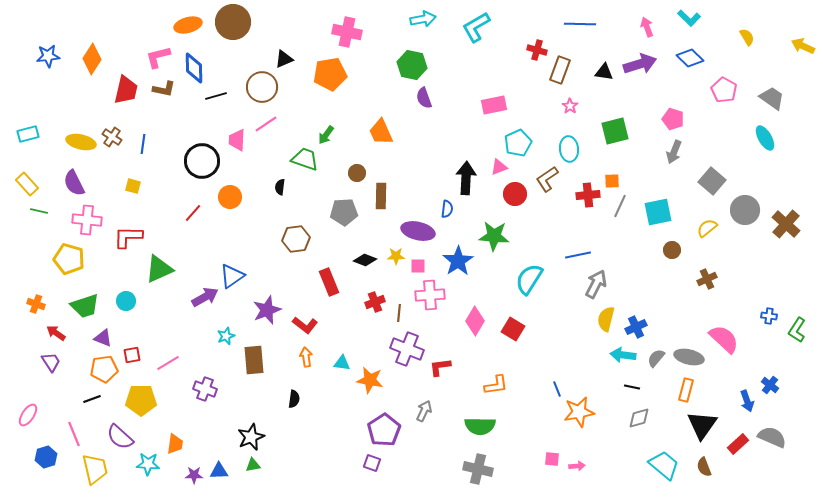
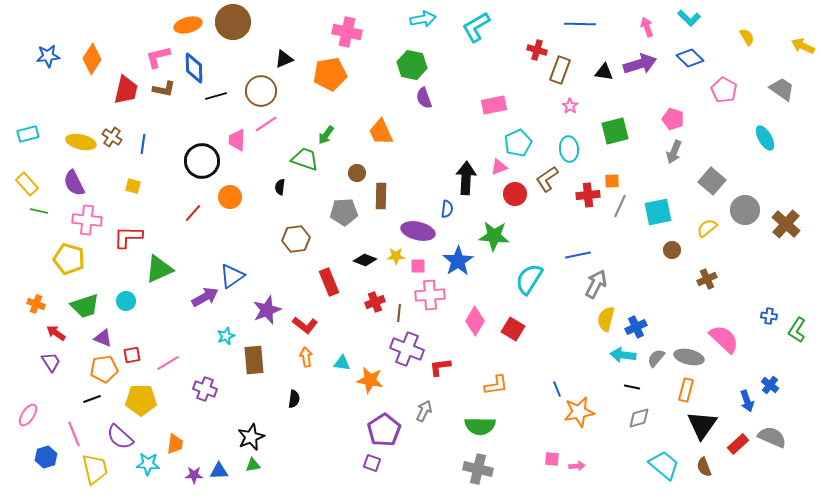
brown circle at (262, 87): moved 1 px left, 4 px down
gray trapezoid at (772, 98): moved 10 px right, 9 px up
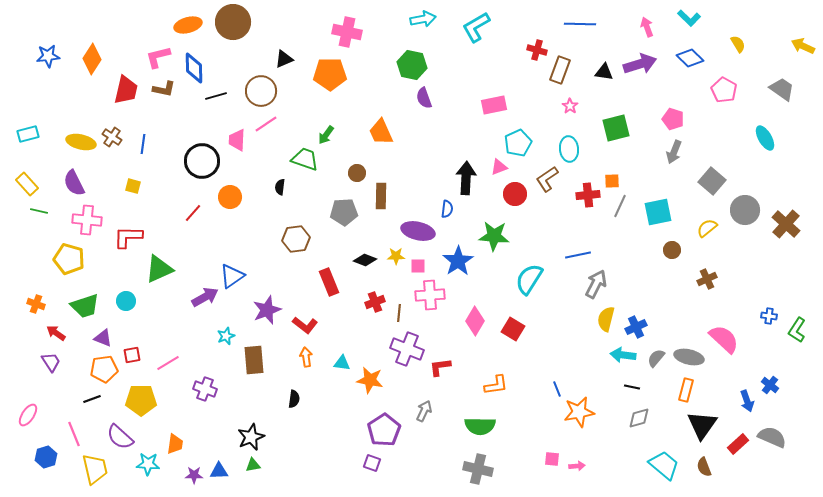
yellow semicircle at (747, 37): moved 9 px left, 7 px down
orange pentagon at (330, 74): rotated 8 degrees clockwise
green square at (615, 131): moved 1 px right, 3 px up
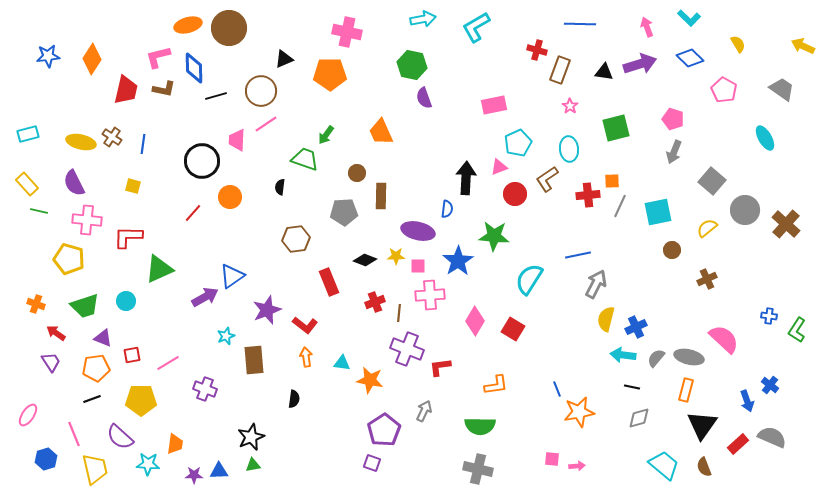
brown circle at (233, 22): moved 4 px left, 6 px down
orange pentagon at (104, 369): moved 8 px left, 1 px up
blue hexagon at (46, 457): moved 2 px down
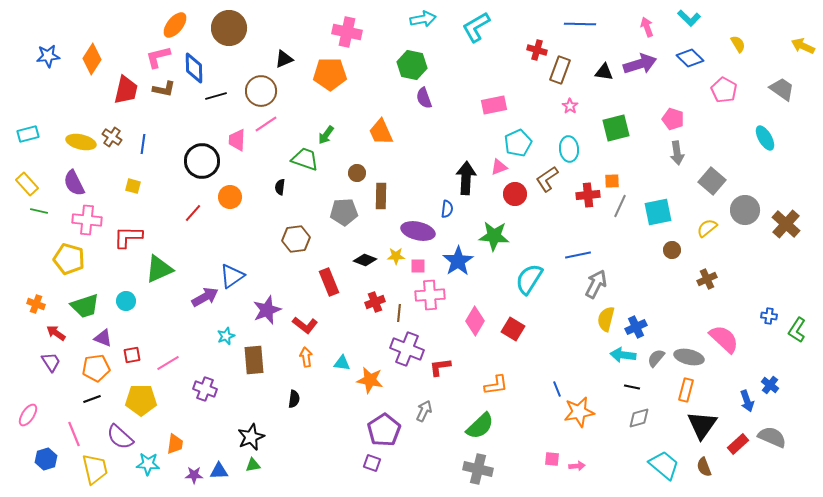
orange ellipse at (188, 25): moved 13 px left; rotated 36 degrees counterclockwise
gray arrow at (674, 152): moved 3 px right, 1 px down; rotated 30 degrees counterclockwise
green semicircle at (480, 426): rotated 44 degrees counterclockwise
